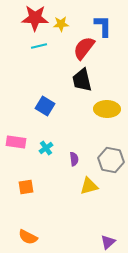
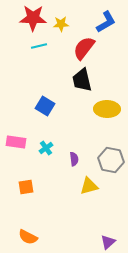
red star: moved 2 px left
blue L-shape: moved 3 px right, 4 px up; rotated 60 degrees clockwise
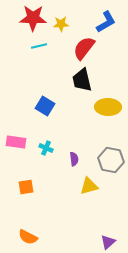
yellow ellipse: moved 1 px right, 2 px up
cyan cross: rotated 32 degrees counterclockwise
